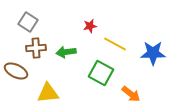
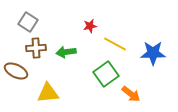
green square: moved 5 px right, 1 px down; rotated 25 degrees clockwise
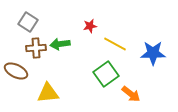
green arrow: moved 6 px left, 8 px up
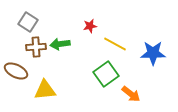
brown cross: moved 1 px up
yellow triangle: moved 3 px left, 3 px up
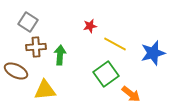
green arrow: moved 11 px down; rotated 102 degrees clockwise
blue star: rotated 15 degrees counterclockwise
